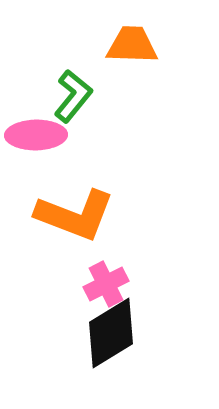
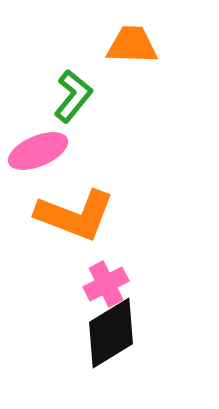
pink ellipse: moved 2 px right, 16 px down; rotated 22 degrees counterclockwise
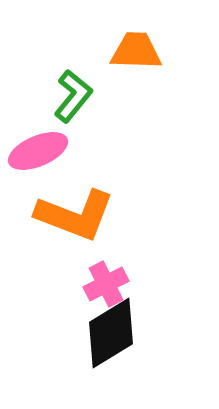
orange trapezoid: moved 4 px right, 6 px down
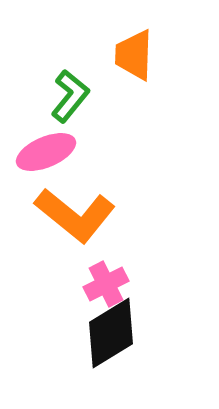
orange trapezoid: moved 2 px left, 4 px down; rotated 90 degrees counterclockwise
green L-shape: moved 3 px left
pink ellipse: moved 8 px right, 1 px down
orange L-shape: rotated 18 degrees clockwise
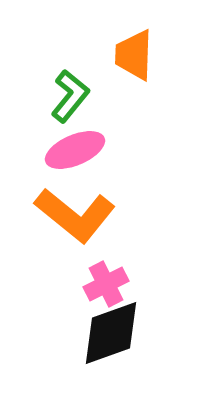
pink ellipse: moved 29 px right, 2 px up
black diamond: rotated 12 degrees clockwise
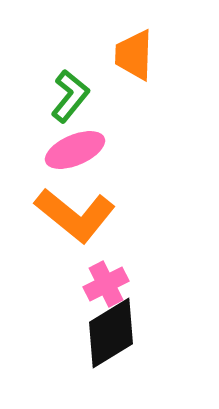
black diamond: rotated 12 degrees counterclockwise
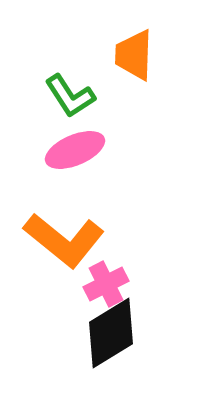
green L-shape: rotated 108 degrees clockwise
orange L-shape: moved 11 px left, 25 px down
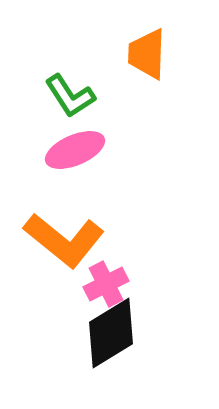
orange trapezoid: moved 13 px right, 1 px up
